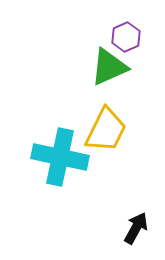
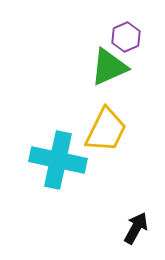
cyan cross: moved 2 px left, 3 px down
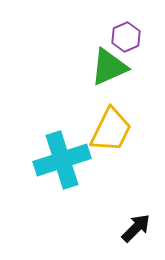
yellow trapezoid: moved 5 px right
cyan cross: moved 4 px right; rotated 30 degrees counterclockwise
black arrow: rotated 16 degrees clockwise
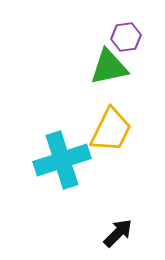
purple hexagon: rotated 16 degrees clockwise
green triangle: rotated 12 degrees clockwise
black arrow: moved 18 px left, 5 px down
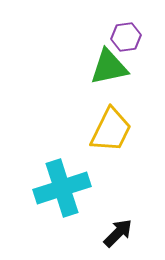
cyan cross: moved 28 px down
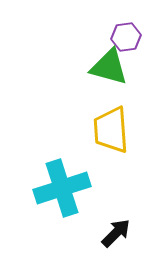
green triangle: rotated 27 degrees clockwise
yellow trapezoid: rotated 150 degrees clockwise
black arrow: moved 2 px left
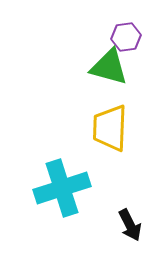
yellow trapezoid: moved 1 px left, 2 px up; rotated 6 degrees clockwise
black arrow: moved 14 px right, 8 px up; rotated 108 degrees clockwise
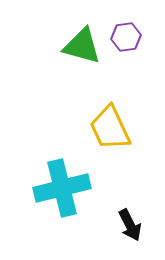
green triangle: moved 27 px left, 21 px up
yellow trapezoid: rotated 27 degrees counterclockwise
cyan cross: rotated 4 degrees clockwise
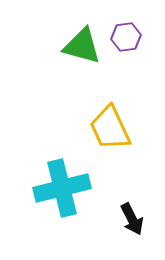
black arrow: moved 2 px right, 6 px up
